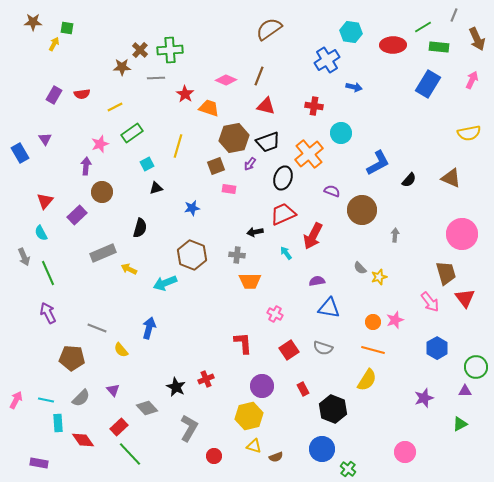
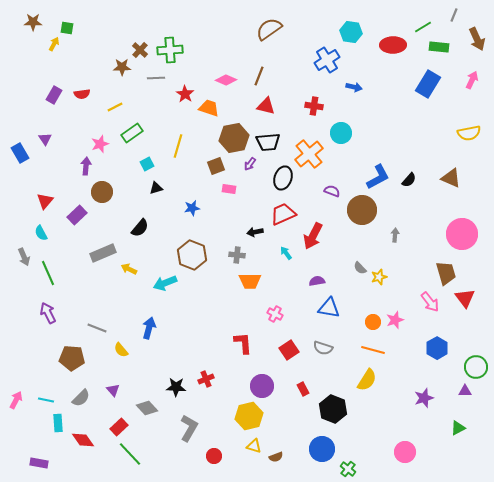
black trapezoid at (268, 142): rotated 15 degrees clockwise
blue L-shape at (378, 163): moved 14 px down
black semicircle at (140, 228): rotated 24 degrees clockwise
black star at (176, 387): rotated 24 degrees counterclockwise
green triangle at (460, 424): moved 2 px left, 4 px down
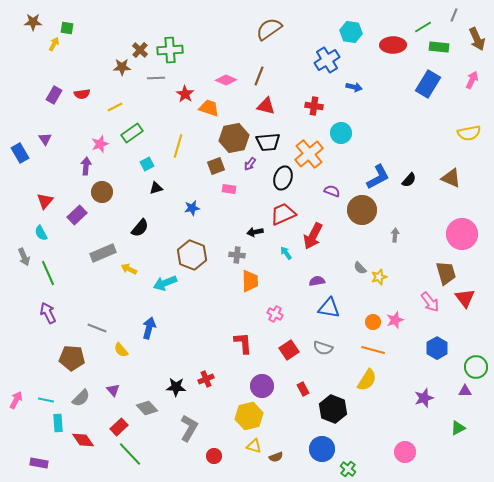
orange trapezoid at (250, 281): rotated 90 degrees counterclockwise
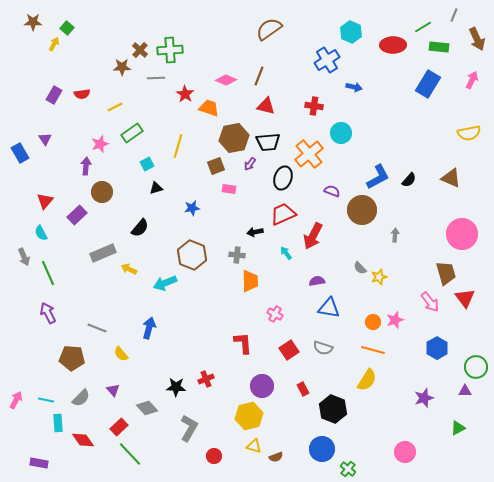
green square at (67, 28): rotated 32 degrees clockwise
cyan hexagon at (351, 32): rotated 15 degrees clockwise
yellow semicircle at (121, 350): moved 4 px down
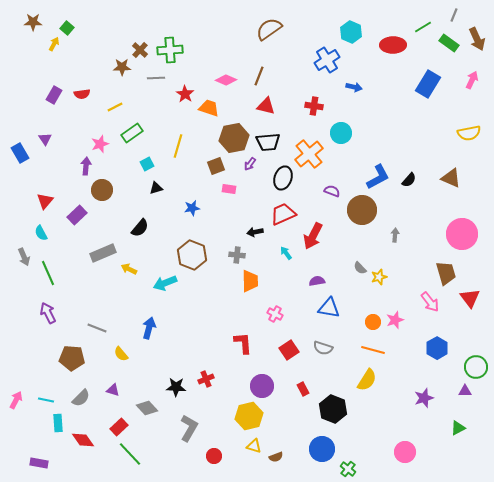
green rectangle at (439, 47): moved 10 px right, 4 px up; rotated 30 degrees clockwise
brown circle at (102, 192): moved 2 px up
red triangle at (465, 298): moved 5 px right
purple triangle at (113, 390): rotated 32 degrees counterclockwise
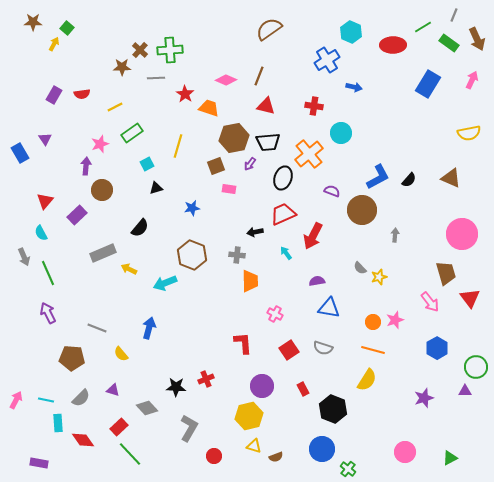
green triangle at (458, 428): moved 8 px left, 30 px down
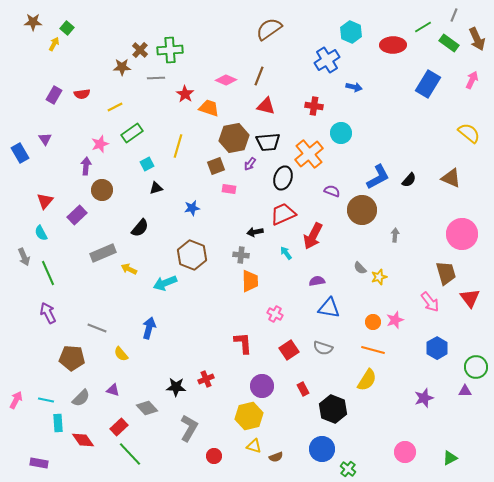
yellow semicircle at (469, 133): rotated 130 degrees counterclockwise
gray cross at (237, 255): moved 4 px right
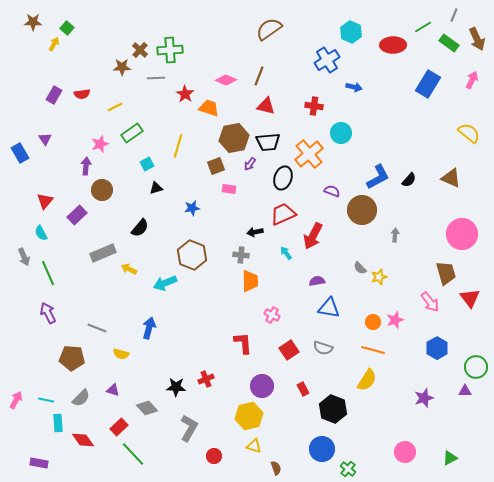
pink cross at (275, 314): moved 3 px left, 1 px down
yellow semicircle at (121, 354): rotated 35 degrees counterclockwise
green line at (130, 454): moved 3 px right
brown semicircle at (276, 457): moved 11 px down; rotated 88 degrees counterclockwise
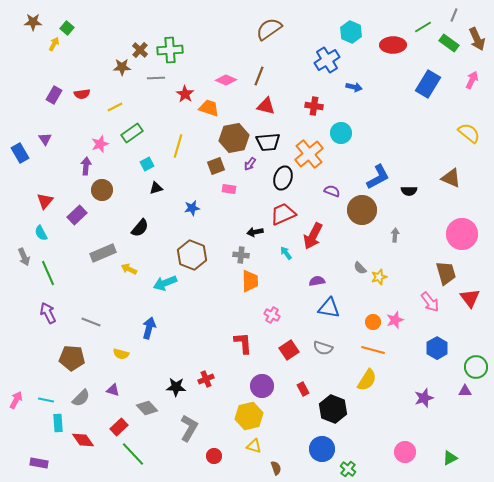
black semicircle at (409, 180): moved 11 px down; rotated 49 degrees clockwise
gray line at (97, 328): moved 6 px left, 6 px up
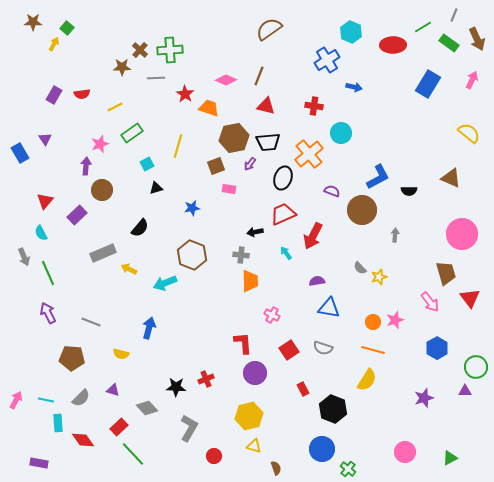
purple circle at (262, 386): moved 7 px left, 13 px up
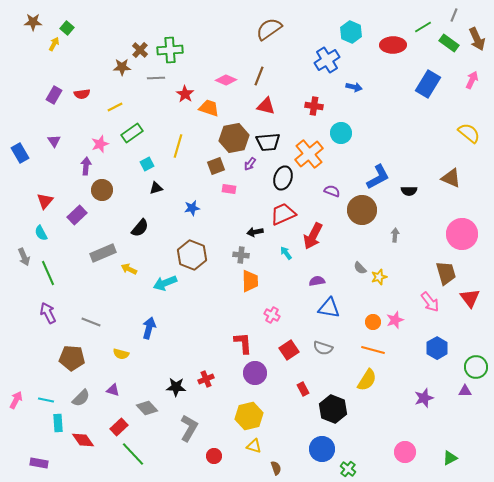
purple triangle at (45, 139): moved 9 px right, 2 px down
